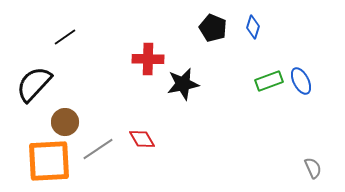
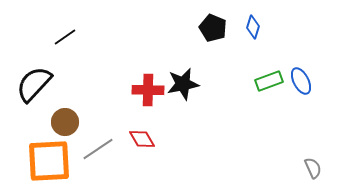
red cross: moved 31 px down
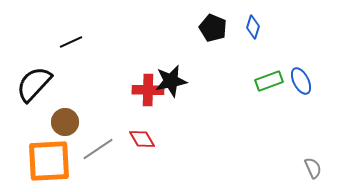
black line: moved 6 px right, 5 px down; rotated 10 degrees clockwise
black star: moved 12 px left, 3 px up
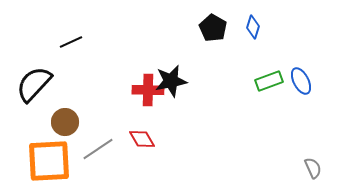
black pentagon: rotated 8 degrees clockwise
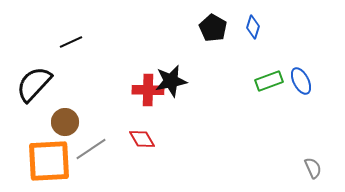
gray line: moved 7 px left
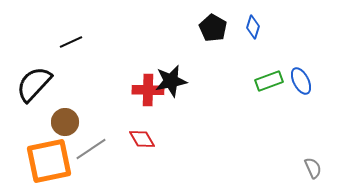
orange square: rotated 9 degrees counterclockwise
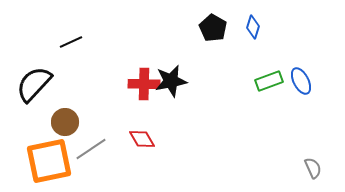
red cross: moved 4 px left, 6 px up
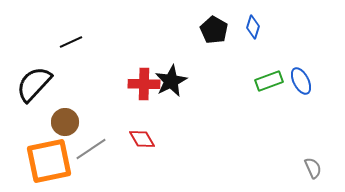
black pentagon: moved 1 px right, 2 px down
black star: rotated 16 degrees counterclockwise
